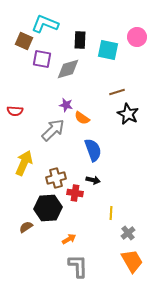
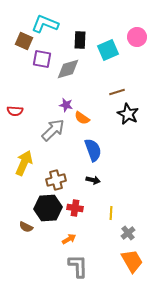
cyan square: rotated 35 degrees counterclockwise
brown cross: moved 2 px down
red cross: moved 15 px down
brown semicircle: rotated 120 degrees counterclockwise
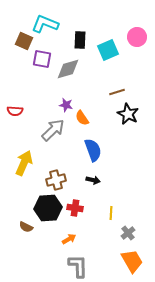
orange semicircle: rotated 21 degrees clockwise
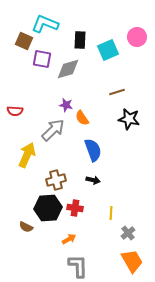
black star: moved 1 px right, 5 px down; rotated 15 degrees counterclockwise
yellow arrow: moved 3 px right, 8 px up
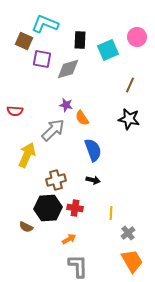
brown line: moved 13 px right, 7 px up; rotated 49 degrees counterclockwise
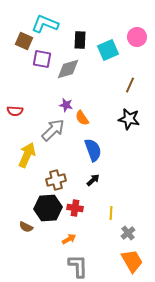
black arrow: rotated 56 degrees counterclockwise
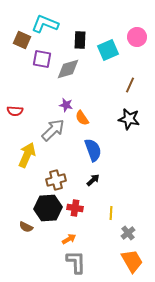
brown square: moved 2 px left, 1 px up
gray L-shape: moved 2 px left, 4 px up
